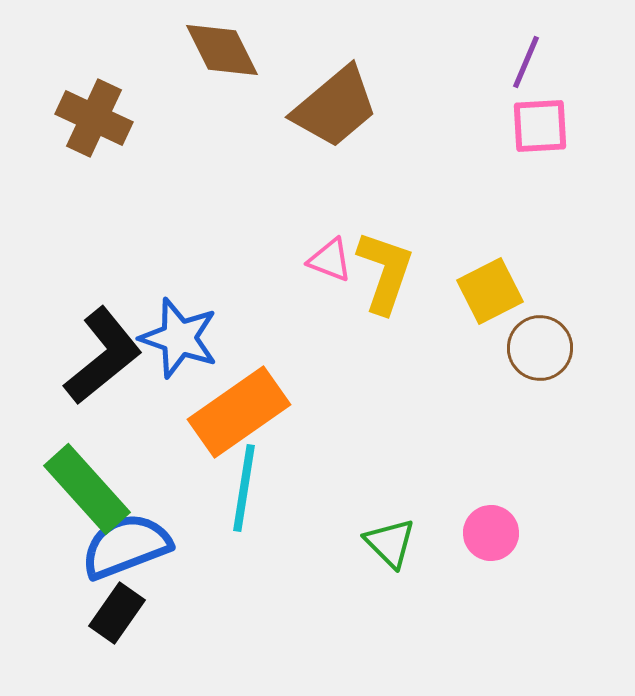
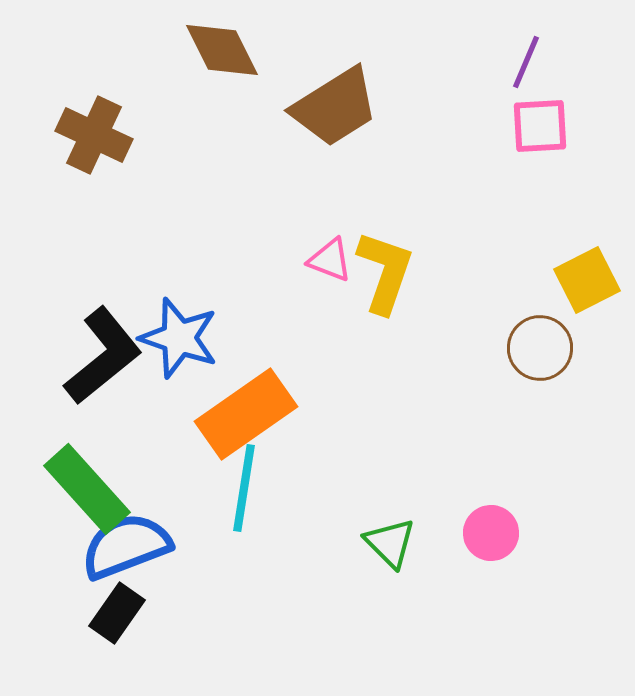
brown trapezoid: rotated 8 degrees clockwise
brown cross: moved 17 px down
yellow square: moved 97 px right, 11 px up
orange rectangle: moved 7 px right, 2 px down
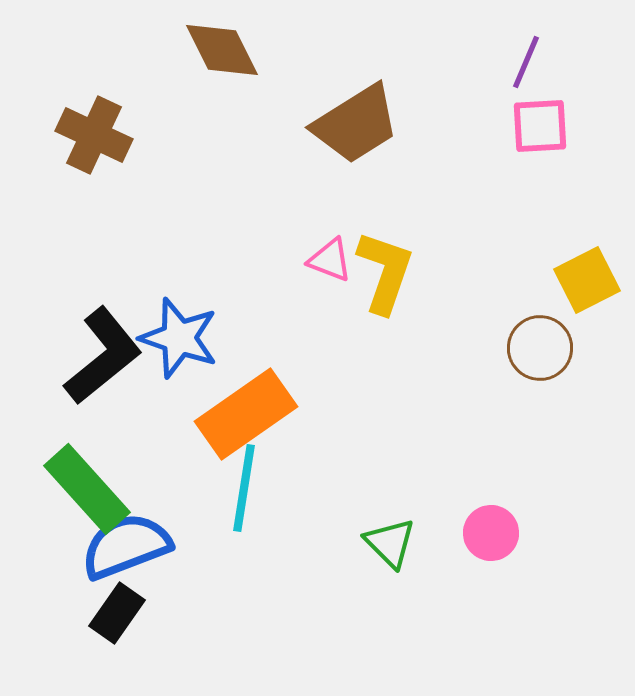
brown trapezoid: moved 21 px right, 17 px down
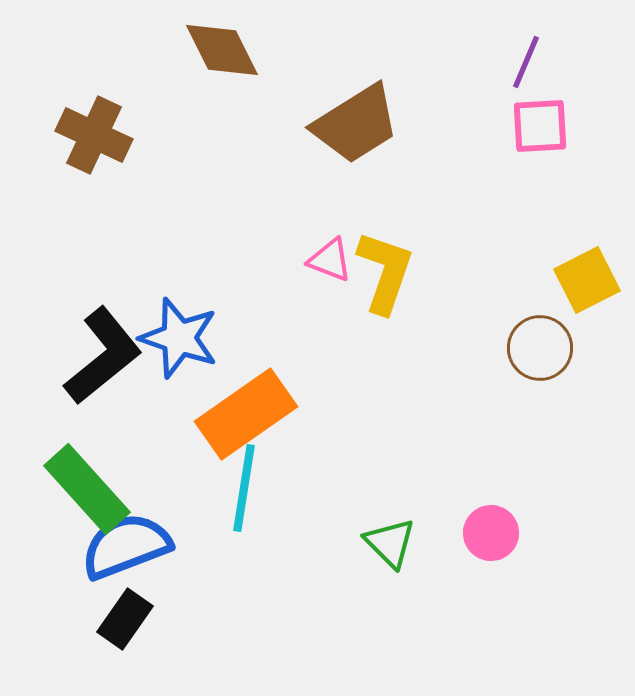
black rectangle: moved 8 px right, 6 px down
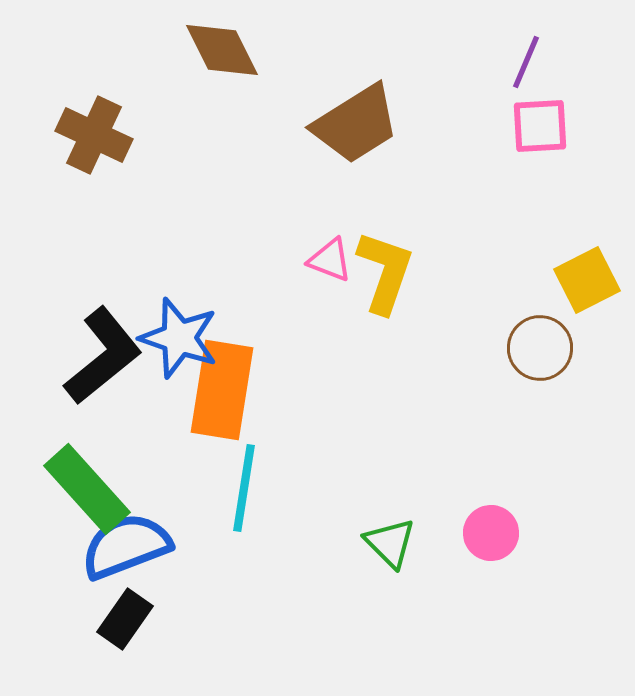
orange rectangle: moved 24 px left, 24 px up; rotated 46 degrees counterclockwise
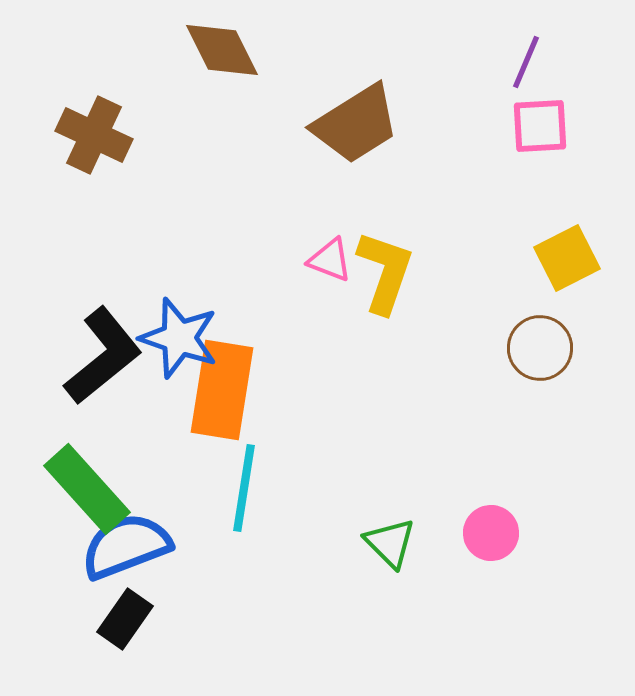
yellow square: moved 20 px left, 22 px up
